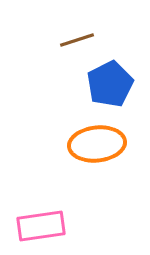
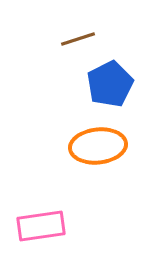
brown line: moved 1 px right, 1 px up
orange ellipse: moved 1 px right, 2 px down
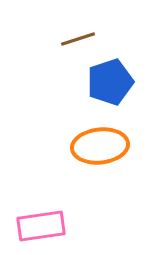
blue pentagon: moved 2 px up; rotated 9 degrees clockwise
orange ellipse: moved 2 px right
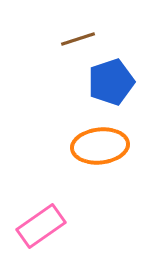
blue pentagon: moved 1 px right
pink rectangle: rotated 27 degrees counterclockwise
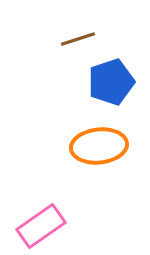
orange ellipse: moved 1 px left
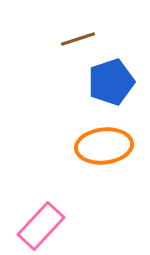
orange ellipse: moved 5 px right
pink rectangle: rotated 12 degrees counterclockwise
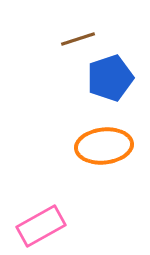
blue pentagon: moved 1 px left, 4 px up
pink rectangle: rotated 18 degrees clockwise
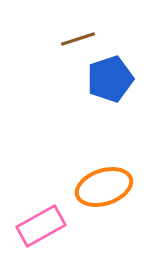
blue pentagon: moved 1 px down
orange ellipse: moved 41 px down; rotated 12 degrees counterclockwise
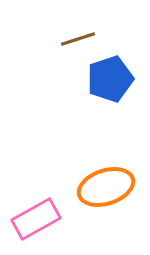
orange ellipse: moved 2 px right
pink rectangle: moved 5 px left, 7 px up
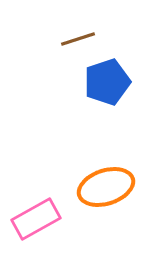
blue pentagon: moved 3 px left, 3 px down
